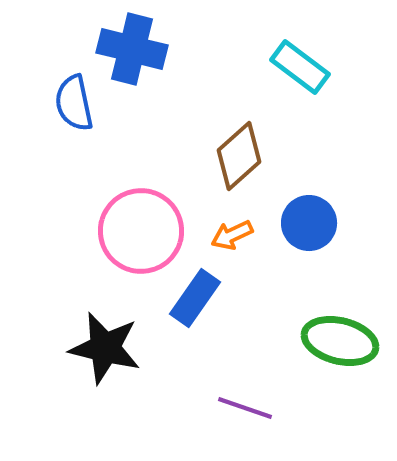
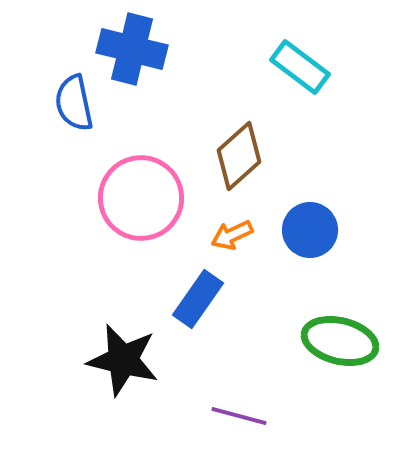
blue circle: moved 1 px right, 7 px down
pink circle: moved 33 px up
blue rectangle: moved 3 px right, 1 px down
black star: moved 18 px right, 12 px down
purple line: moved 6 px left, 8 px down; rotated 4 degrees counterclockwise
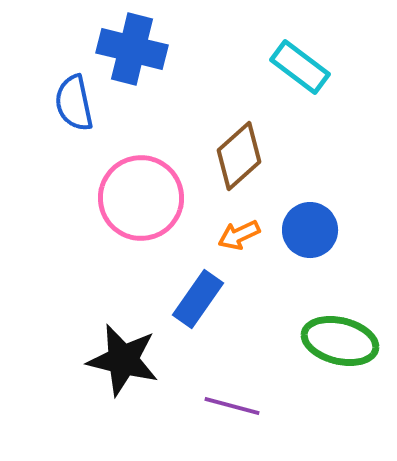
orange arrow: moved 7 px right
purple line: moved 7 px left, 10 px up
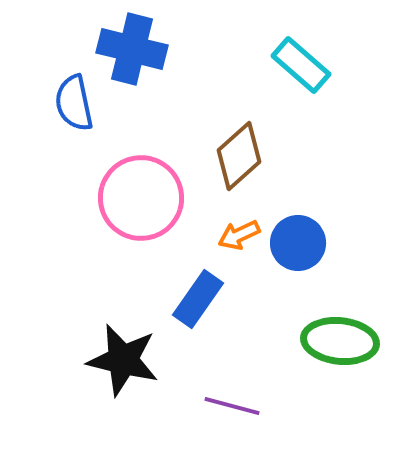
cyan rectangle: moved 1 px right, 2 px up; rotated 4 degrees clockwise
blue circle: moved 12 px left, 13 px down
green ellipse: rotated 8 degrees counterclockwise
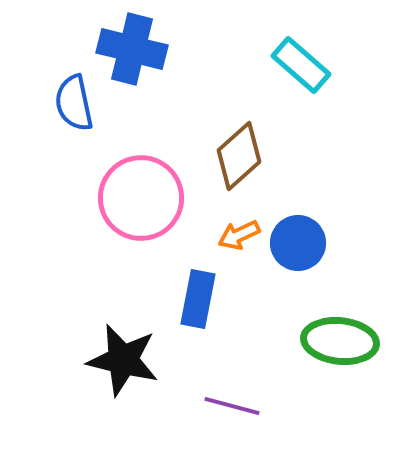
blue rectangle: rotated 24 degrees counterclockwise
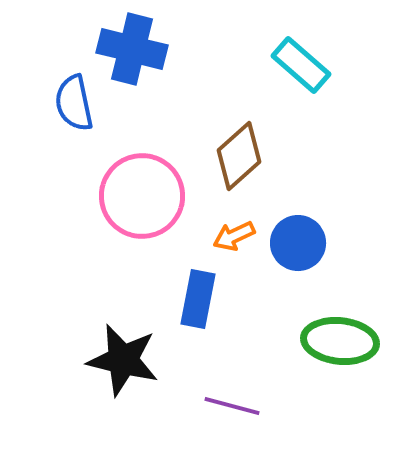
pink circle: moved 1 px right, 2 px up
orange arrow: moved 5 px left, 1 px down
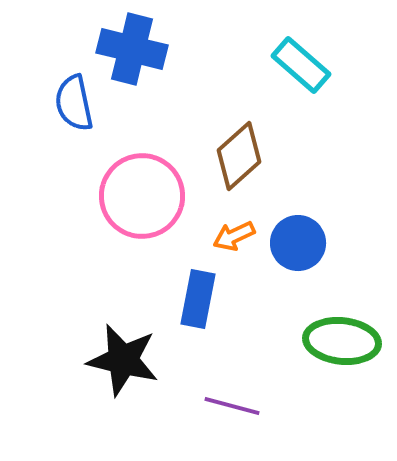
green ellipse: moved 2 px right
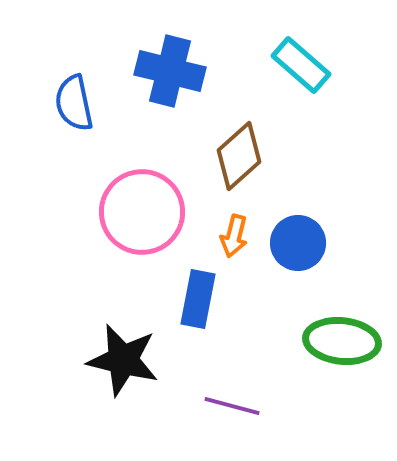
blue cross: moved 38 px right, 22 px down
pink circle: moved 16 px down
orange arrow: rotated 51 degrees counterclockwise
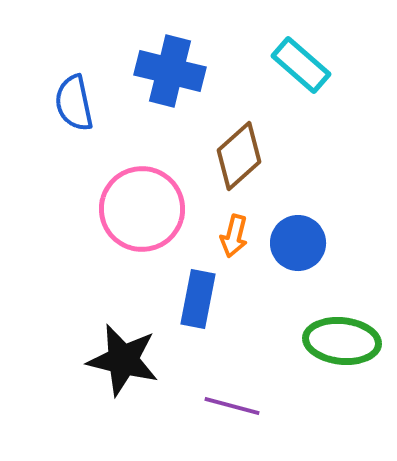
pink circle: moved 3 px up
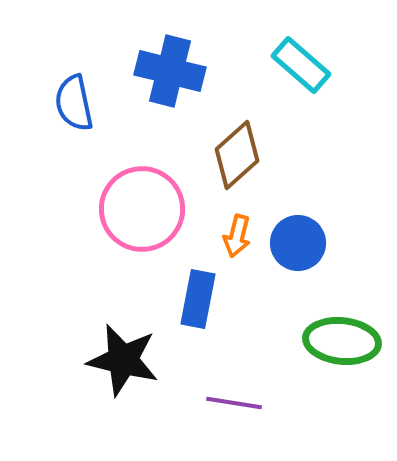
brown diamond: moved 2 px left, 1 px up
orange arrow: moved 3 px right
purple line: moved 2 px right, 3 px up; rotated 6 degrees counterclockwise
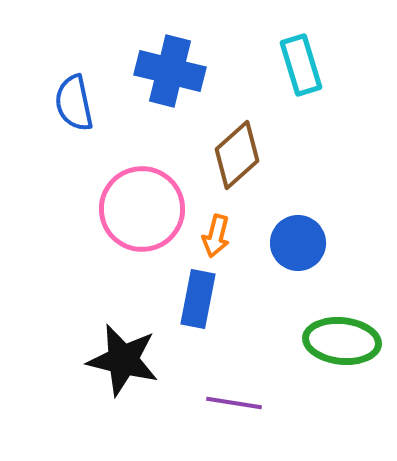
cyan rectangle: rotated 32 degrees clockwise
orange arrow: moved 21 px left
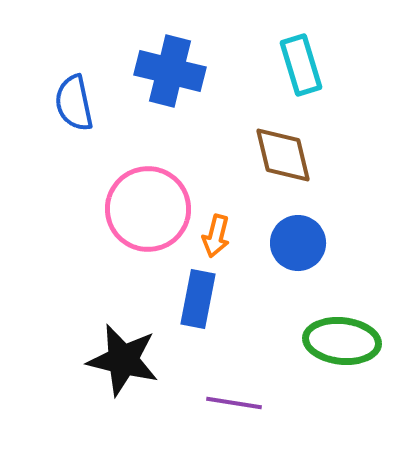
brown diamond: moved 46 px right; rotated 62 degrees counterclockwise
pink circle: moved 6 px right
